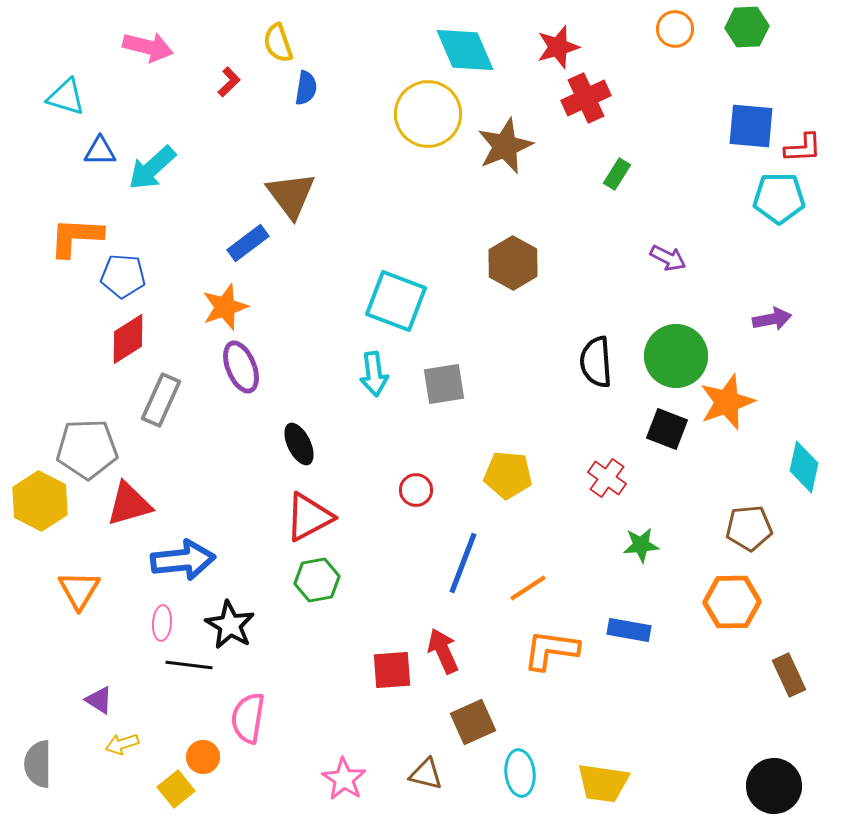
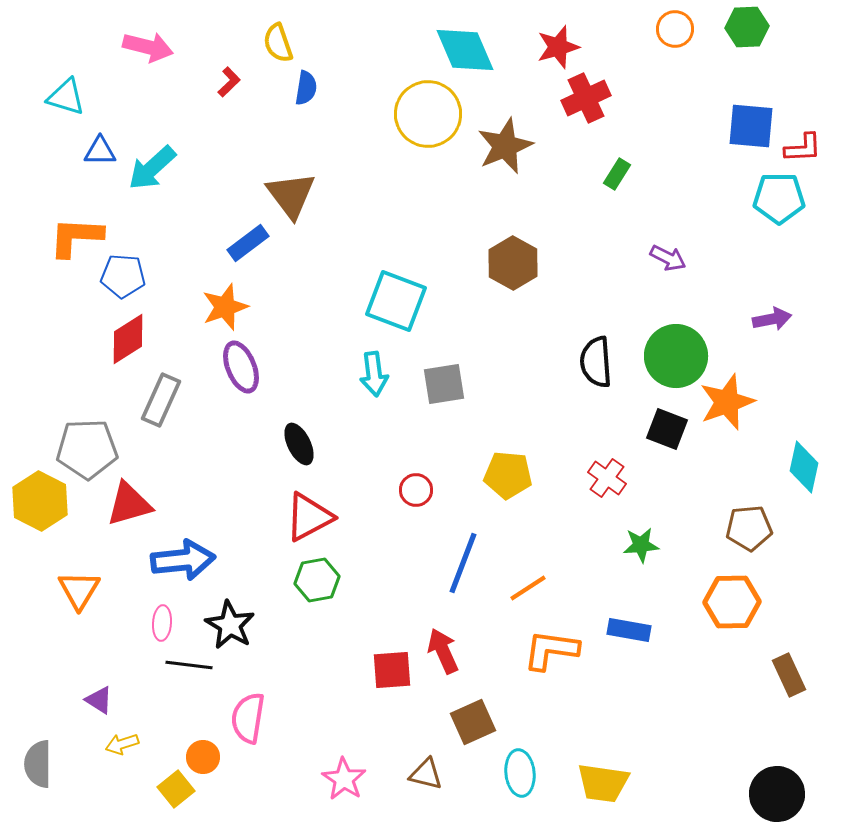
black circle at (774, 786): moved 3 px right, 8 px down
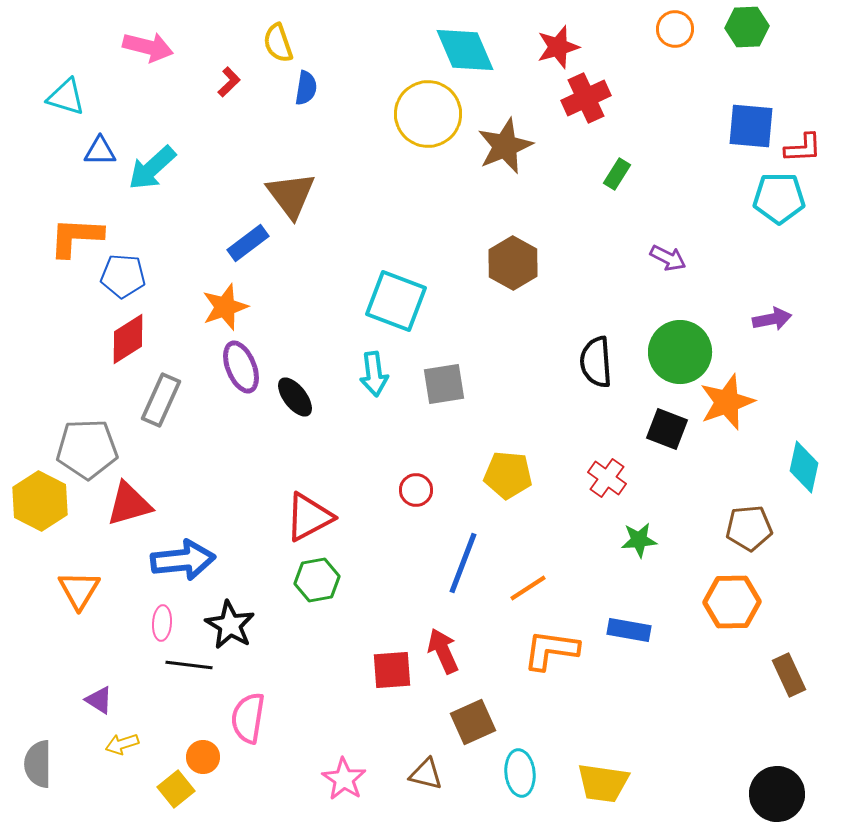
green circle at (676, 356): moved 4 px right, 4 px up
black ellipse at (299, 444): moved 4 px left, 47 px up; rotated 12 degrees counterclockwise
green star at (641, 545): moved 2 px left, 5 px up
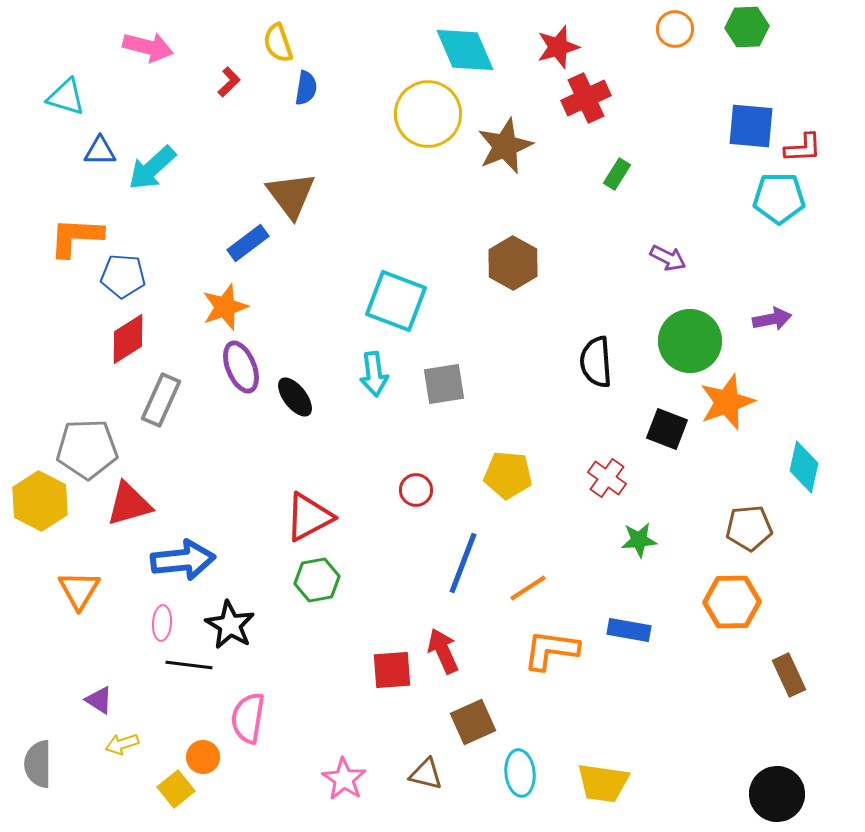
green circle at (680, 352): moved 10 px right, 11 px up
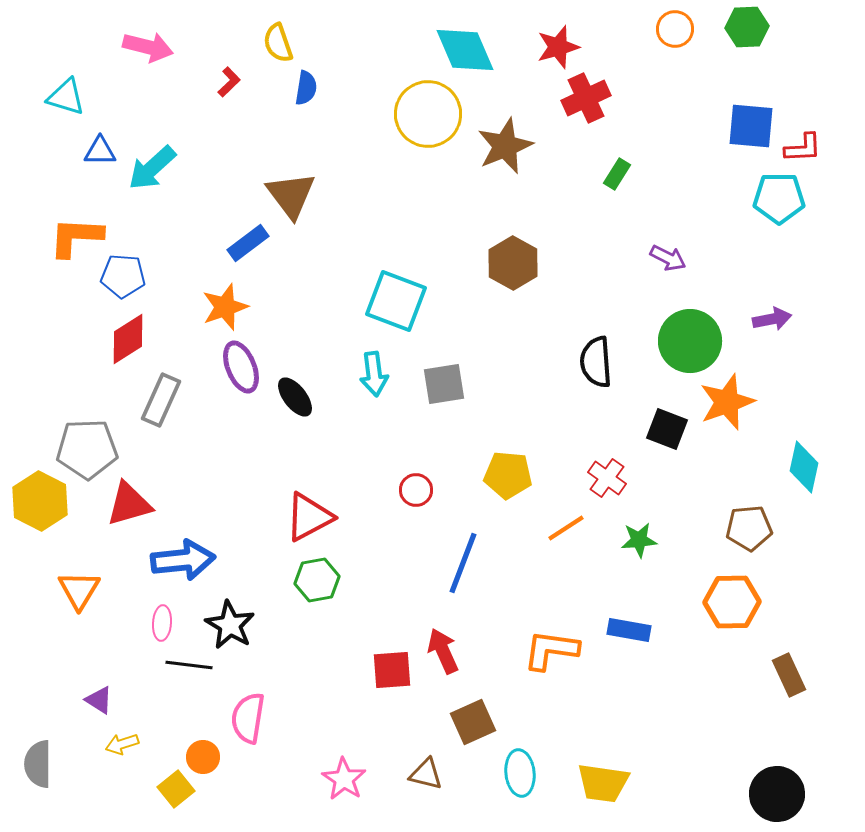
orange line at (528, 588): moved 38 px right, 60 px up
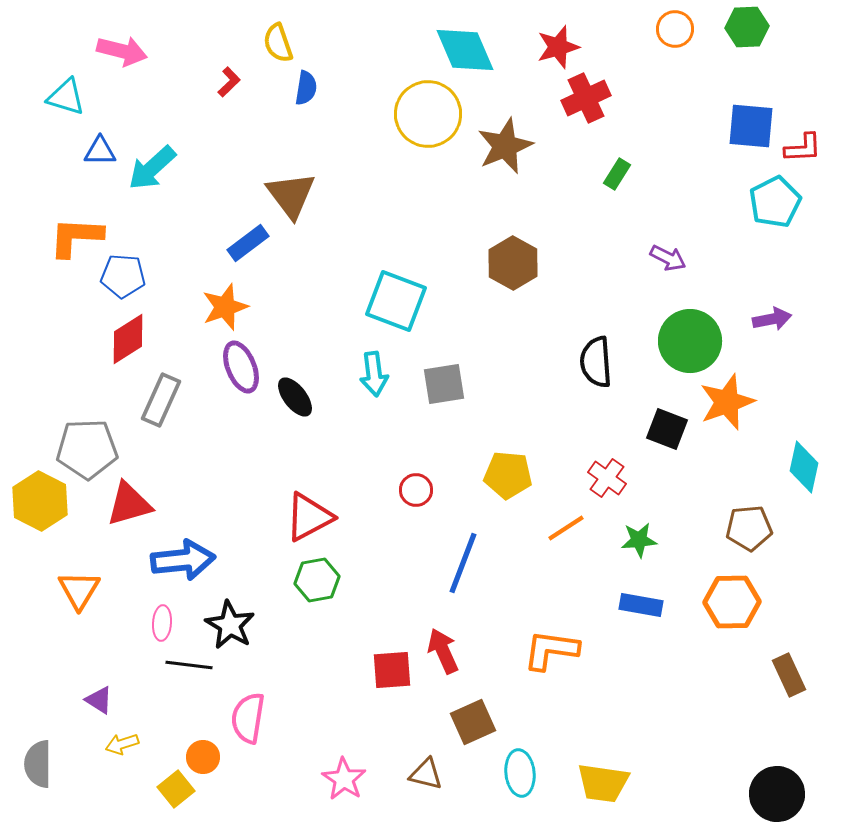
pink arrow at (148, 47): moved 26 px left, 4 px down
cyan pentagon at (779, 198): moved 4 px left, 4 px down; rotated 27 degrees counterclockwise
blue rectangle at (629, 630): moved 12 px right, 25 px up
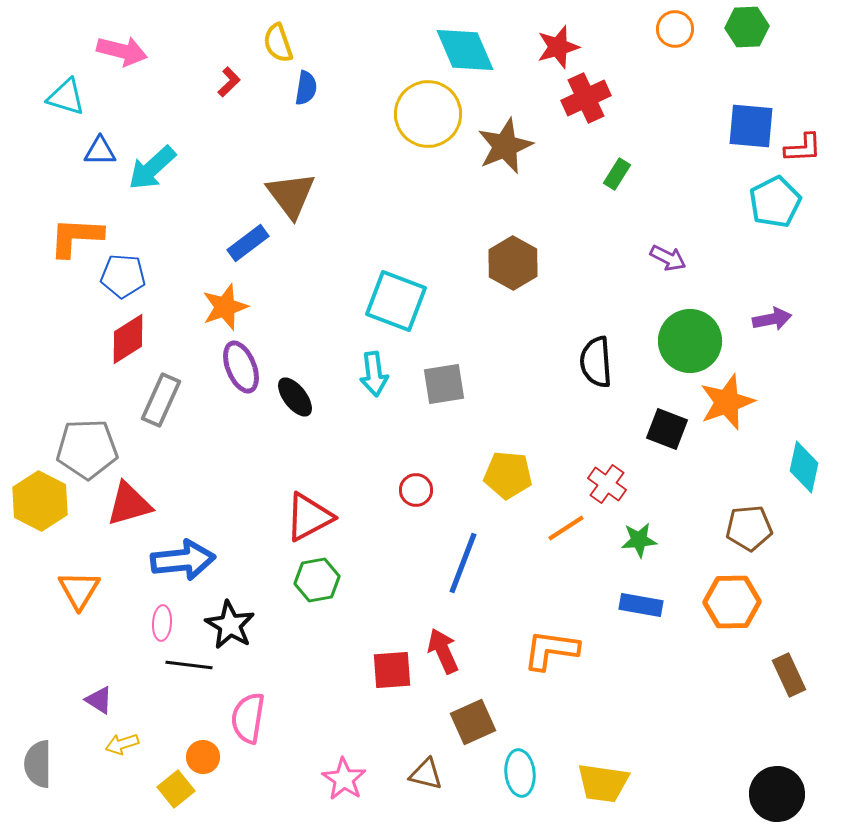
red cross at (607, 478): moved 6 px down
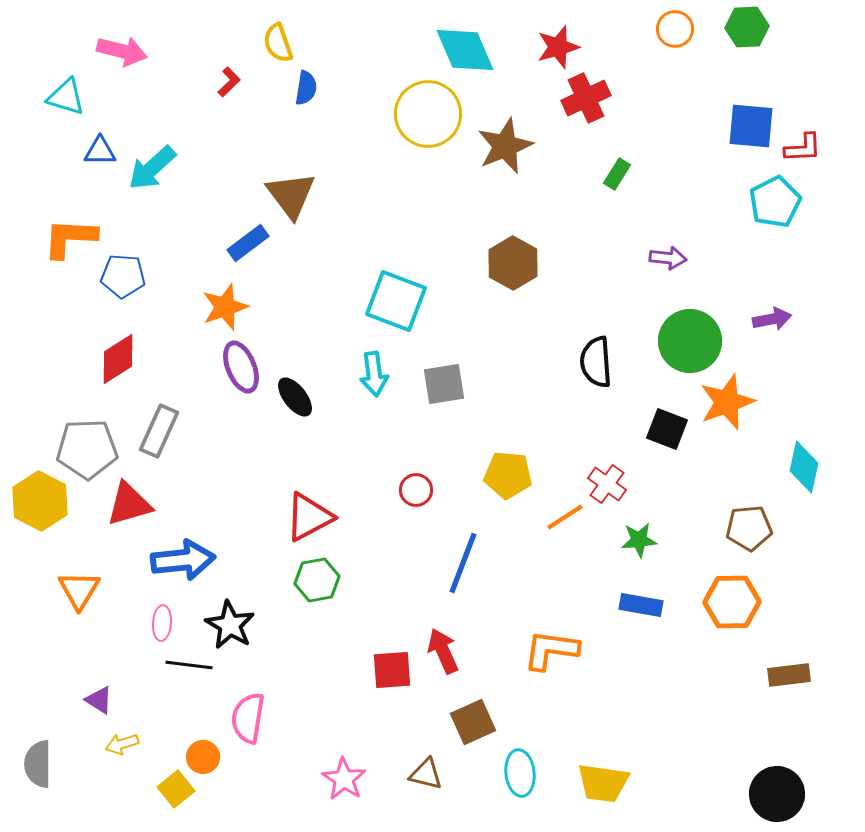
orange L-shape at (76, 237): moved 6 px left, 1 px down
purple arrow at (668, 258): rotated 21 degrees counterclockwise
red diamond at (128, 339): moved 10 px left, 20 px down
gray rectangle at (161, 400): moved 2 px left, 31 px down
orange line at (566, 528): moved 1 px left, 11 px up
brown rectangle at (789, 675): rotated 72 degrees counterclockwise
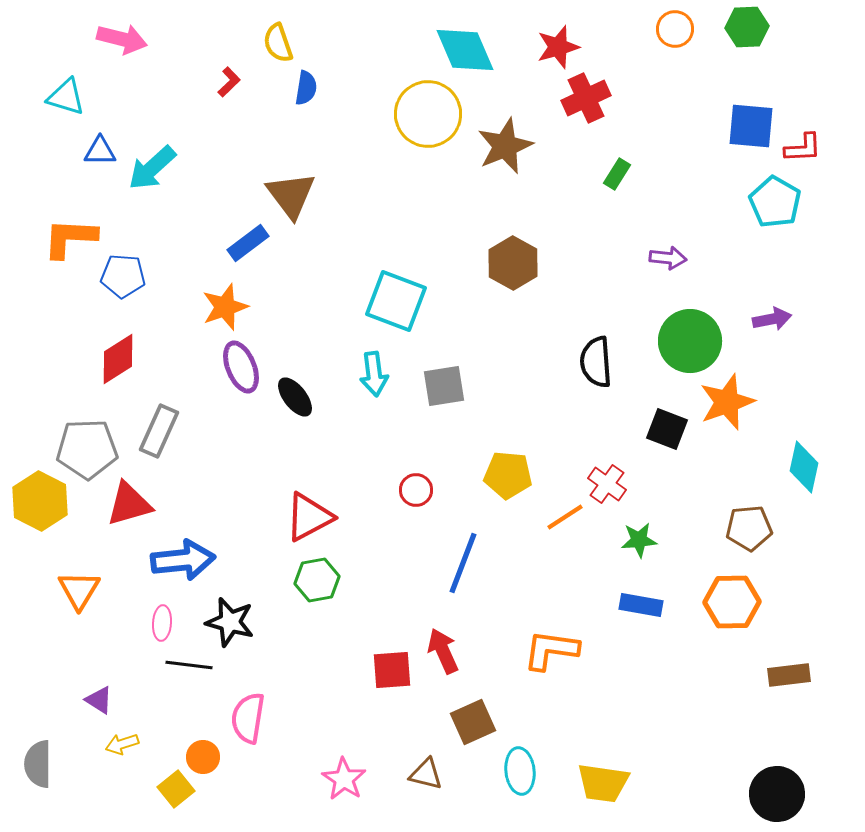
pink arrow at (122, 51): moved 12 px up
cyan pentagon at (775, 202): rotated 15 degrees counterclockwise
gray square at (444, 384): moved 2 px down
black star at (230, 625): moved 3 px up; rotated 15 degrees counterclockwise
cyan ellipse at (520, 773): moved 2 px up
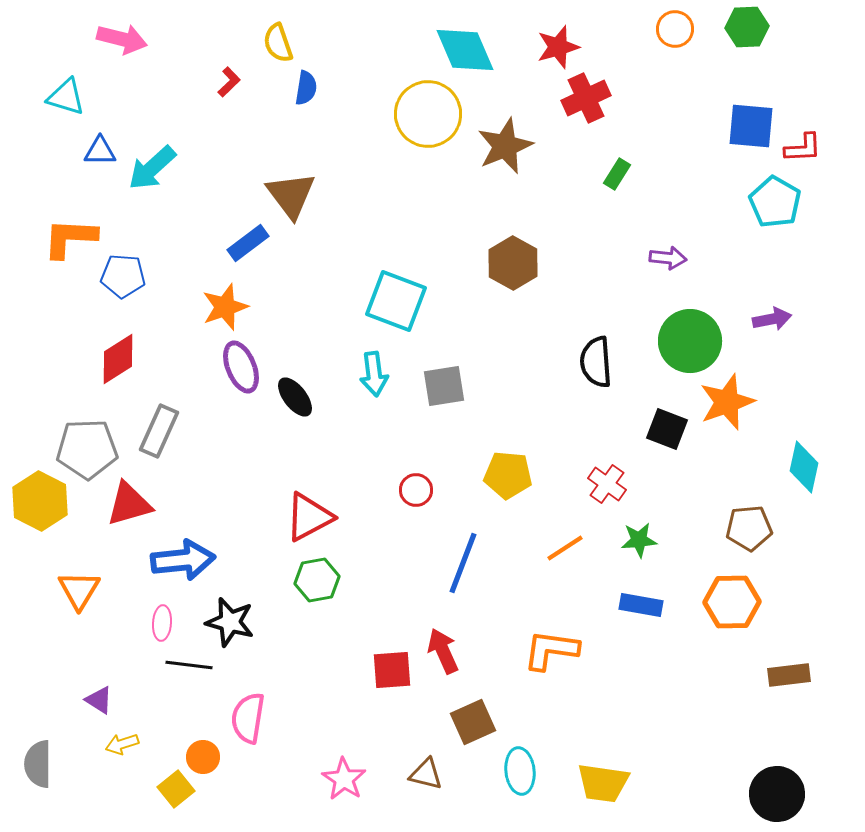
orange line at (565, 517): moved 31 px down
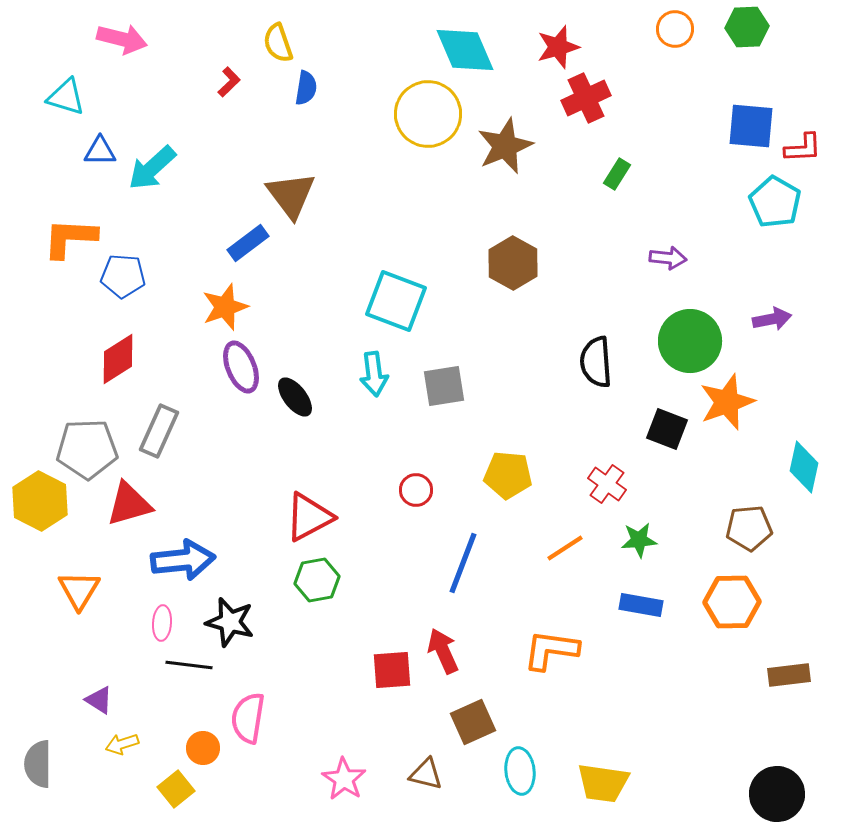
orange circle at (203, 757): moved 9 px up
